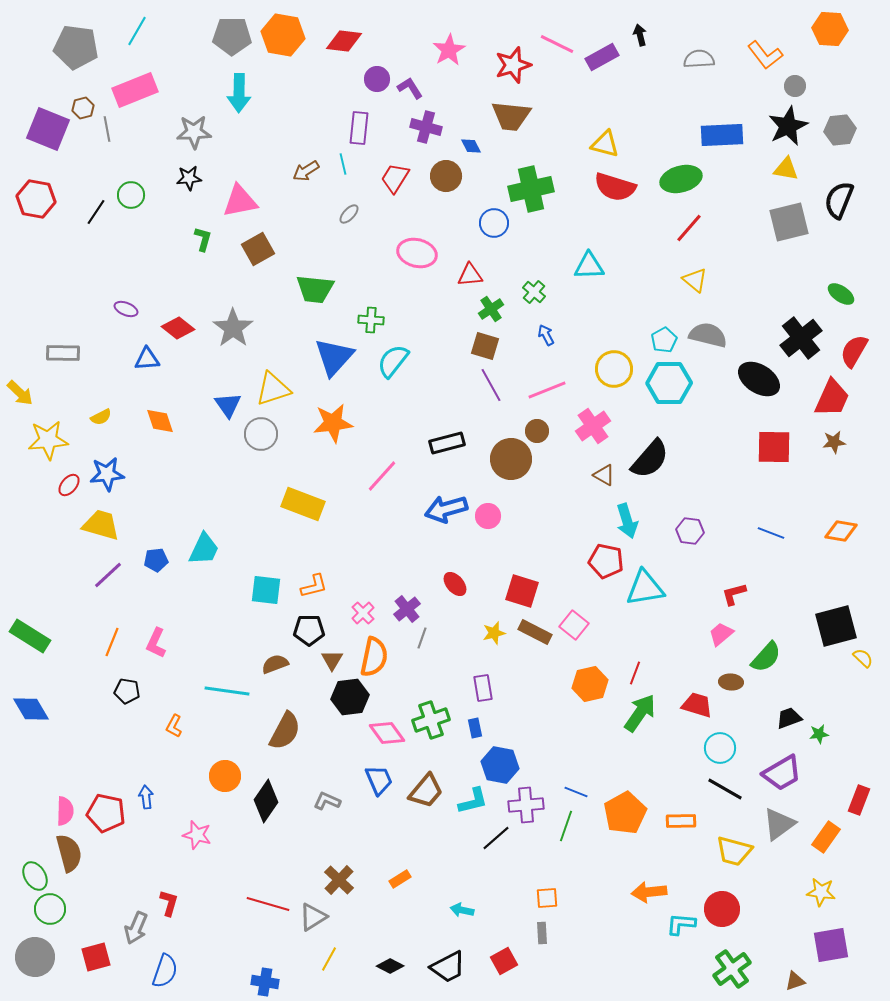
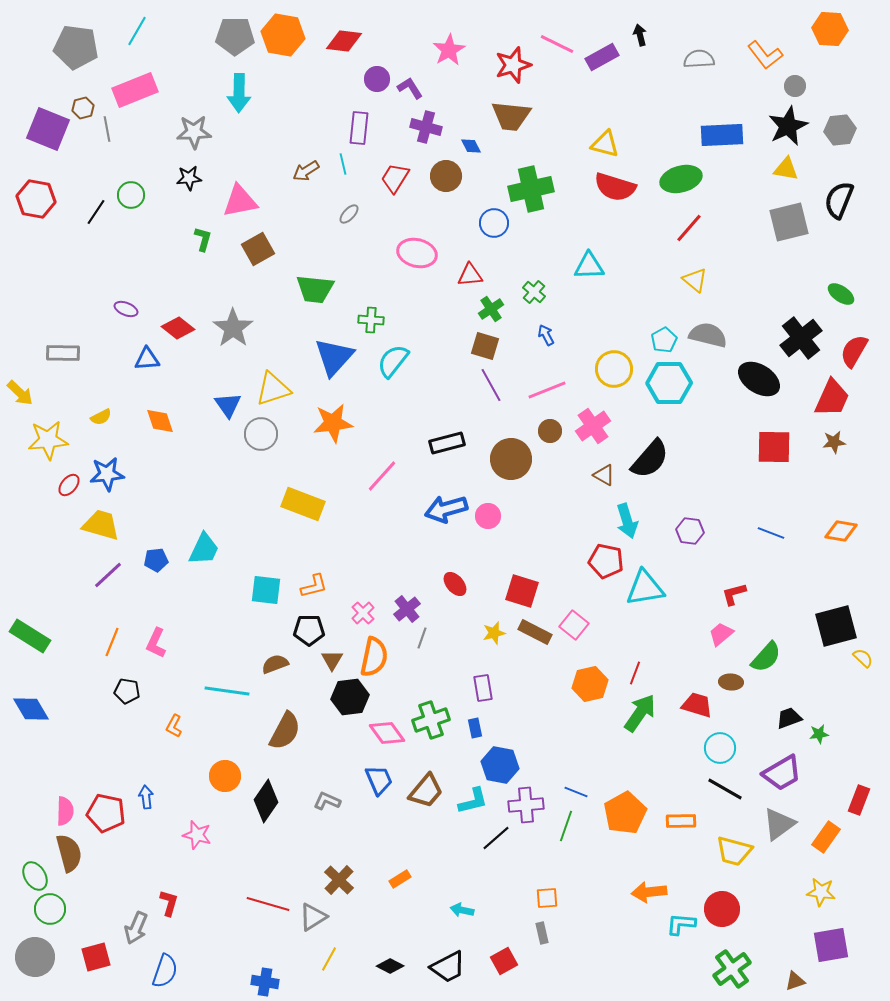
gray pentagon at (232, 36): moved 3 px right
brown circle at (537, 431): moved 13 px right
gray rectangle at (542, 933): rotated 10 degrees counterclockwise
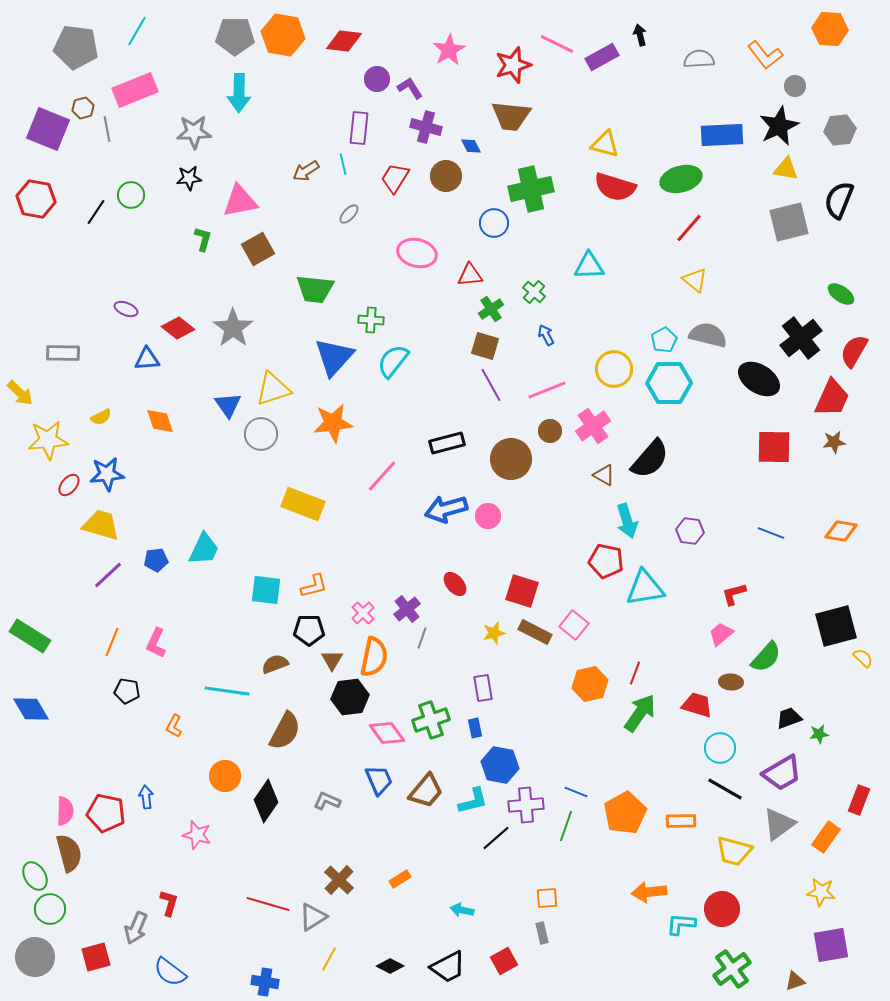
black star at (788, 126): moved 9 px left
blue semicircle at (165, 971): moved 5 px right, 1 px down; rotated 108 degrees clockwise
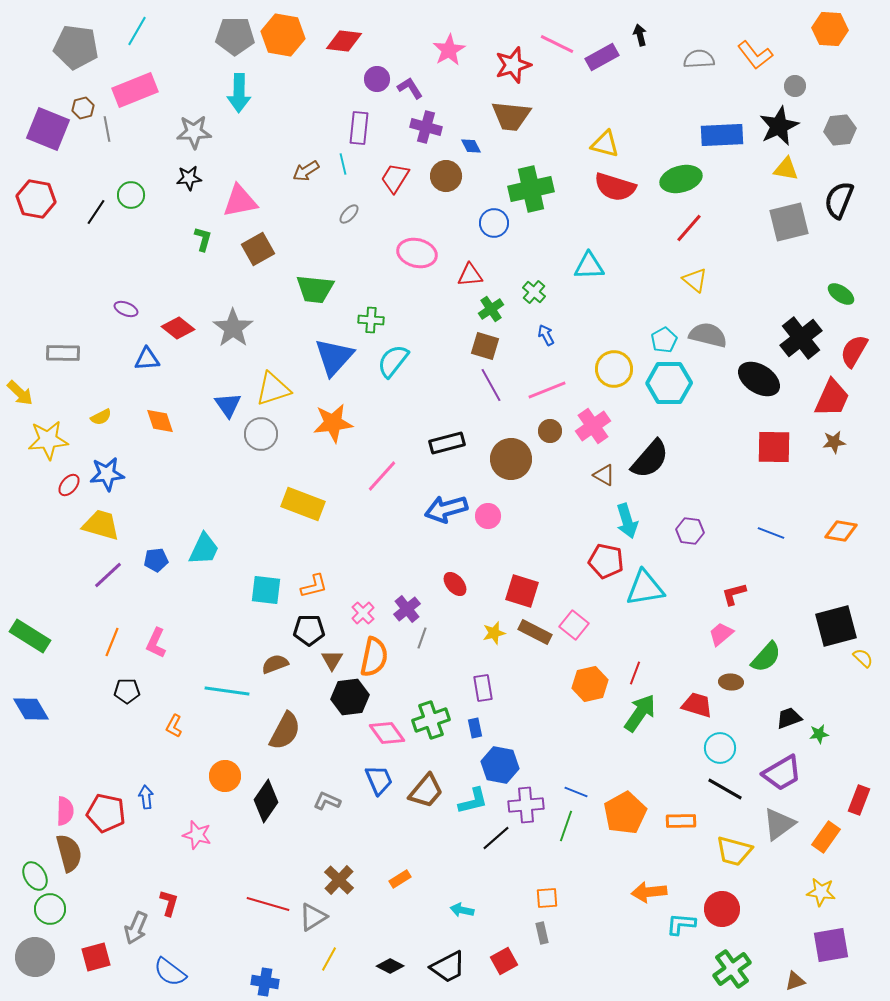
orange L-shape at (765, 55): moved 10 px left
black pentagon at (127, 691): rotated 10 degrees counterclockwise
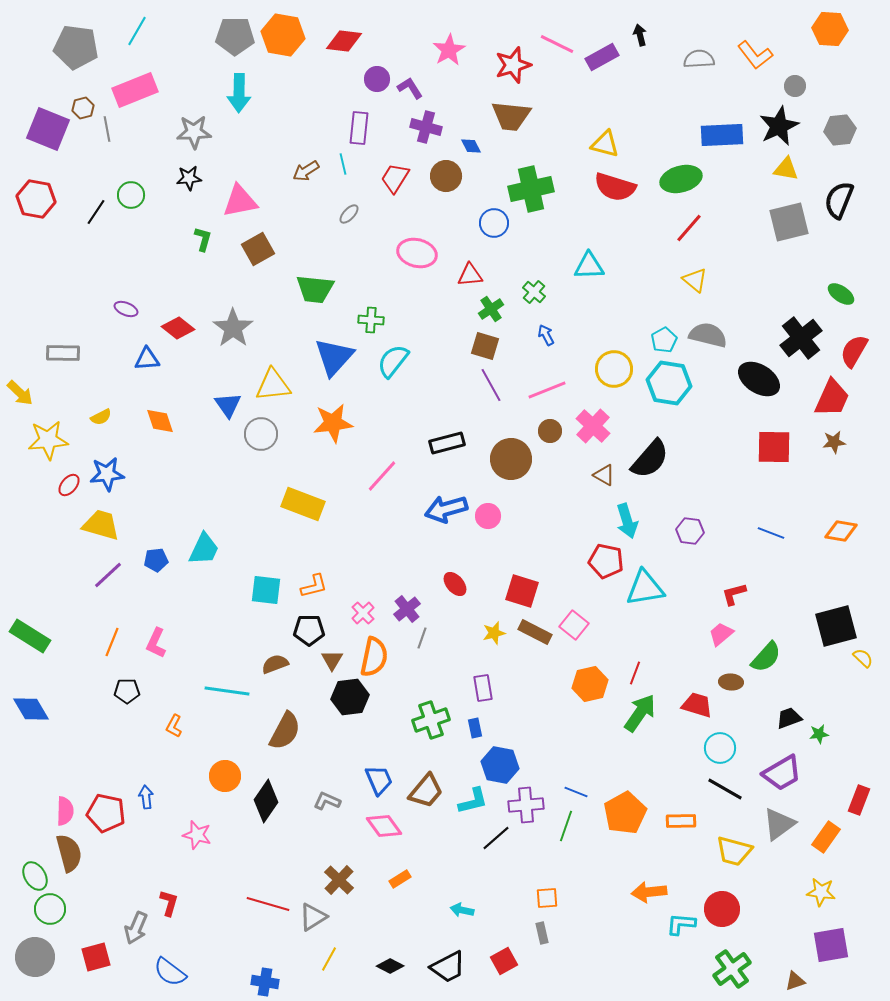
cyan hexagon at (669, 383): rotated 9 degrees clockwise
yellow triangle at (273, 389): moved 4 px up; rotated 12 degrees clockwise
pink cross at (593, 426): rotated 12 degrees counterclockwise
pink diamond at (387, 733): moved 3 px left, 93 px down
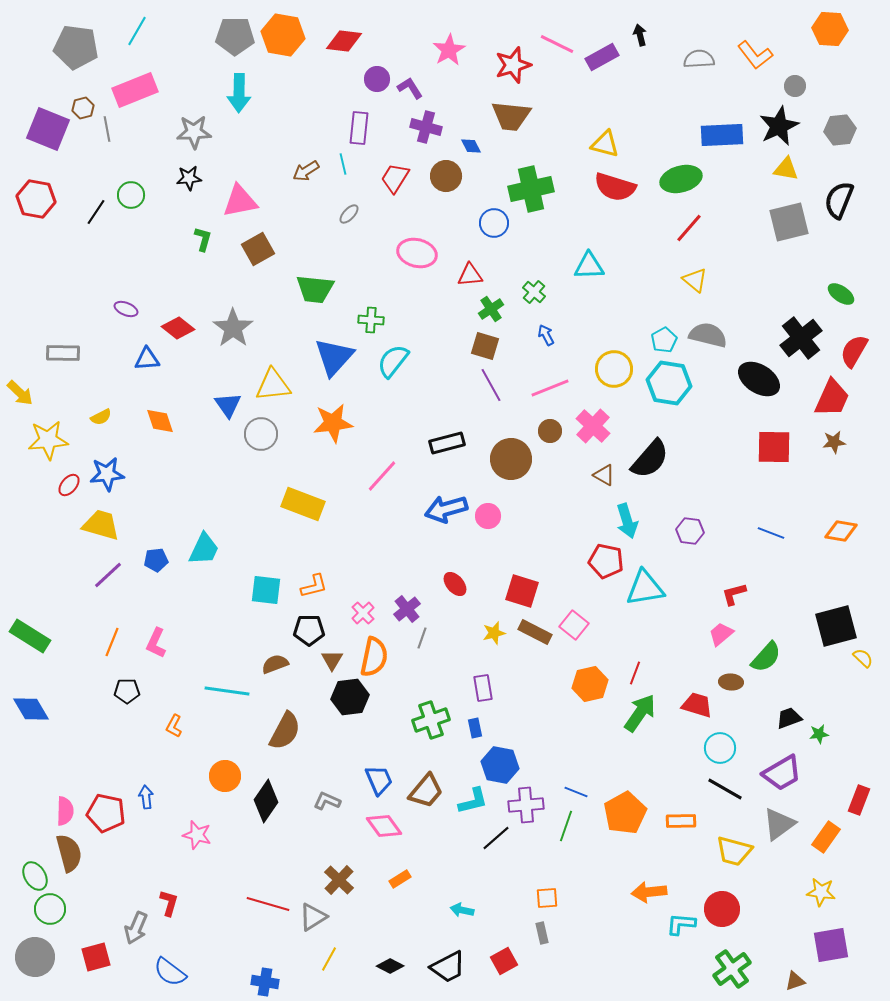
pink line at (547, 390): moved 3 px right, 2 px up
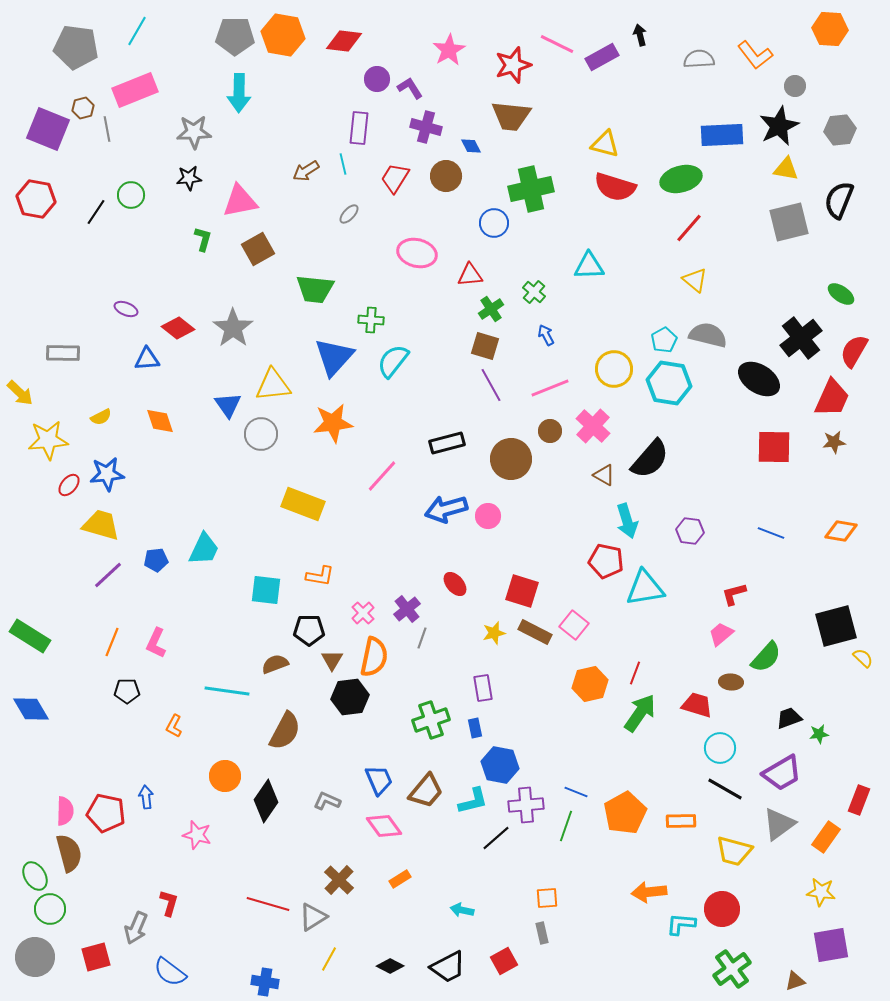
orange L-shape at (314, 586): moved 6 px right, 10 px up; rotated 24 degrees clockwise
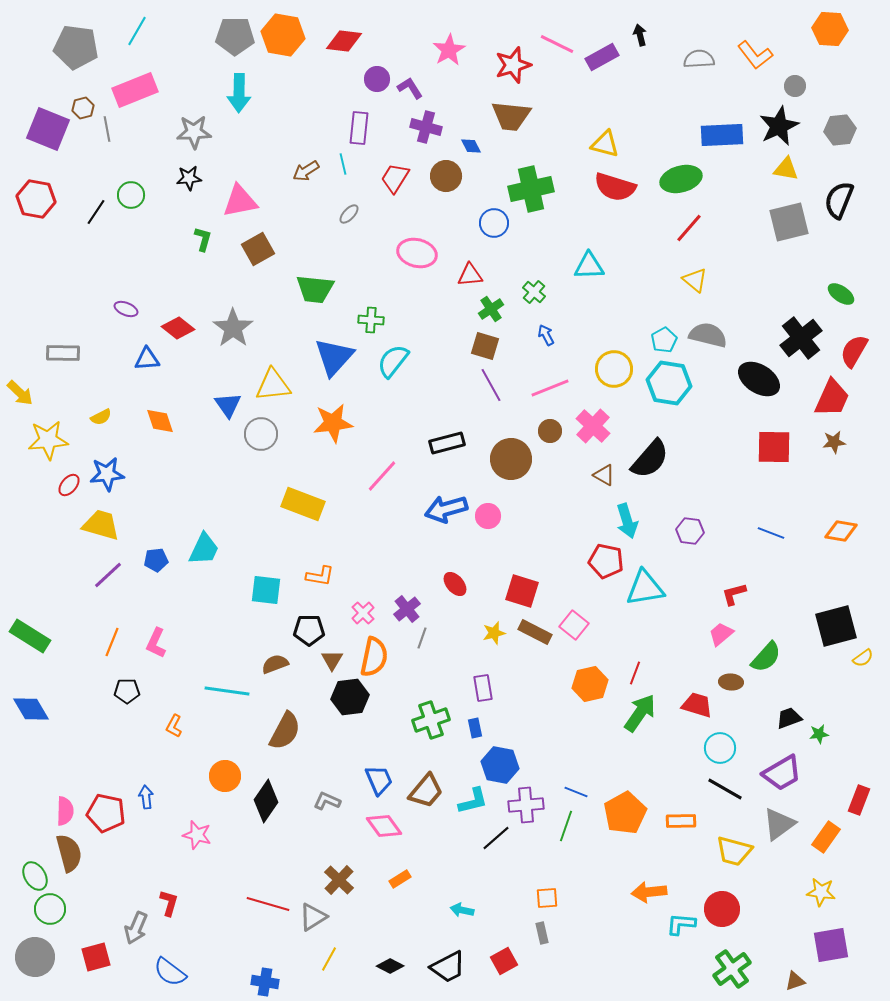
yellow semicircle at (863, 658): rotated 100 degrees clockwise
